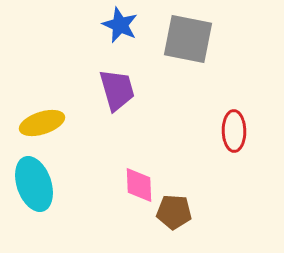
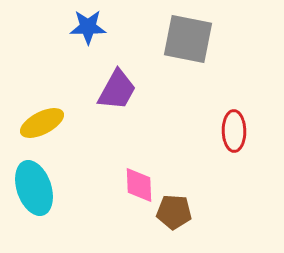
blue star: moved 32 px left, 2 px down; rotated 24 degrees counterclockwise
purple trapezoid: rotated 45 degrees clockwise
yellow ellipse: rotated 9 degrees counterclockwise
cyan ellipse: moved 4 px down
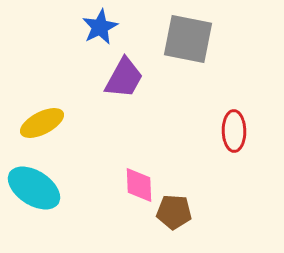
blue star: moved 12 px right; rotated 27 degrees counterclockwise
purple trapezoid: moved 7 px right, 12 px up
cyan ellipse: rotated 38 degrees counterclockwise
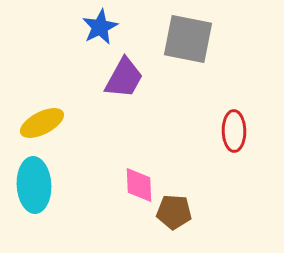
cyan ellipse: moved 3 px up; rotated 54 degrees clockwise
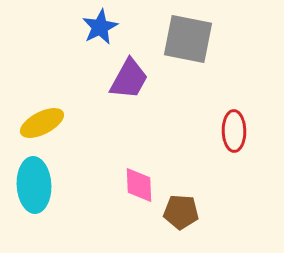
purple trapezoid: moved 5 px right, 1 px down
brown pentagon: moved 7 px right
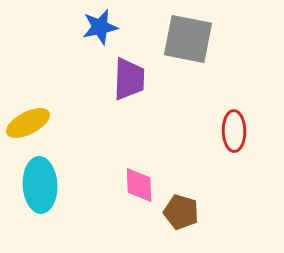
blue star: rotated 15 degrees clockwise
purple trapezoid: rotated 27 degrees counterclockwise
yellow ellipse: moved 14 px left
cyan ellipse: moved 6 px right
brown pentagon: rotated 12 degrees clockwise
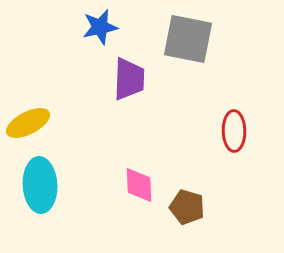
brown pentagon: moved 6 px right, 5 px up
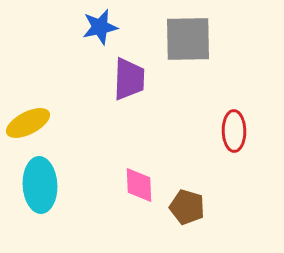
gray square: rotated 12 degrees counterclockwise
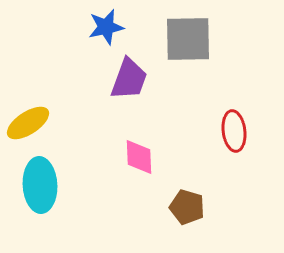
blue star: moved 6 px right
purple trapezoid: rotated 18 degrees clockwise
yellow ellipse: rotated 6 degrees counterclockwise
red ellipse: rotated 6 degrees counterclockwise
pink diamond: moved 28 px up
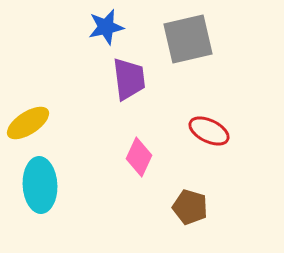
gray square: rotated 12 degrees counterclockwise
purple trapezoid: rotated 27 degrees counterclockwise
red ellipse: moved 25 px left; rotated 57 degrees counterclockwise
pink diamond: rotated 27 degrees clockwise
brown pentagon: moved 3 px right
